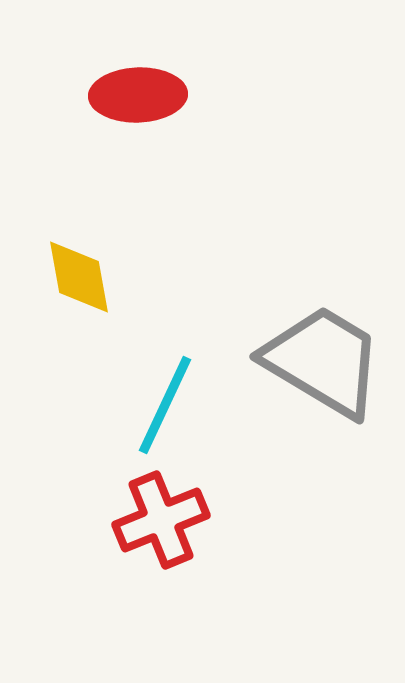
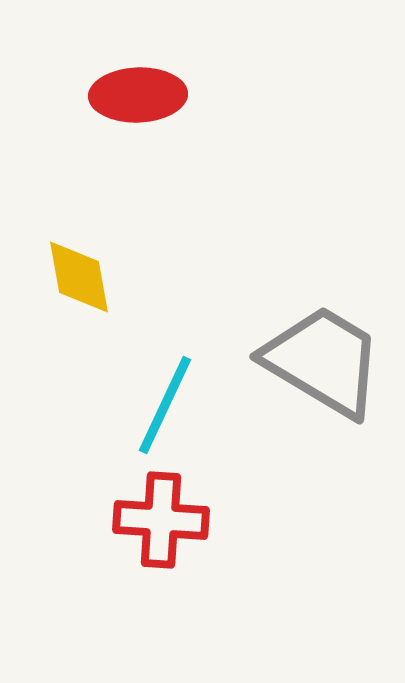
red cross: rotated 26 degrees clockwise
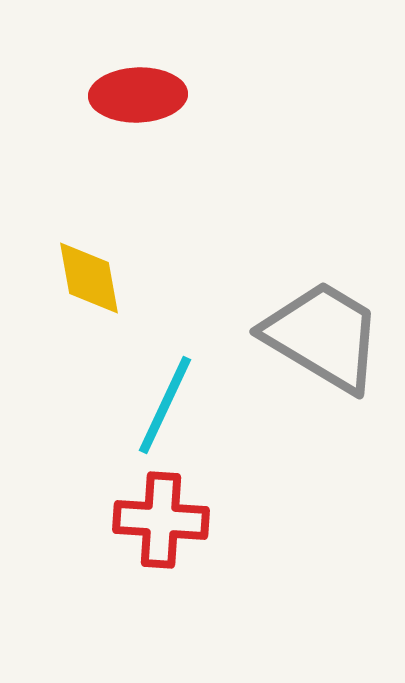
yellow diamond: moved 10 px right, 1 px down
gray trapezoid: moved 25 px up
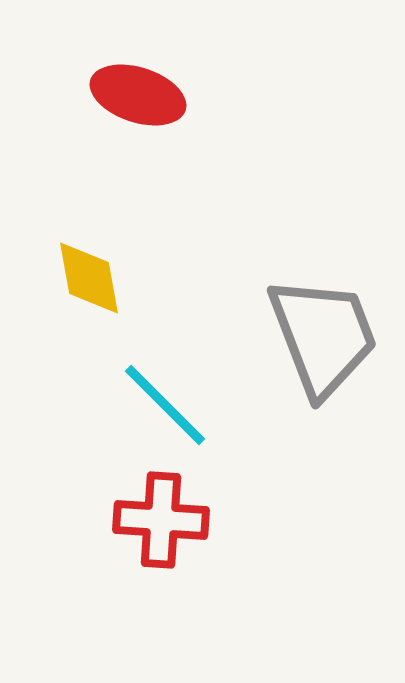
red ellipse: rotated 20 degrees clockwise
gray trapezoid: rotated 38 degrees clockwise
cyan line: rotated 70 degrees counterclockwise
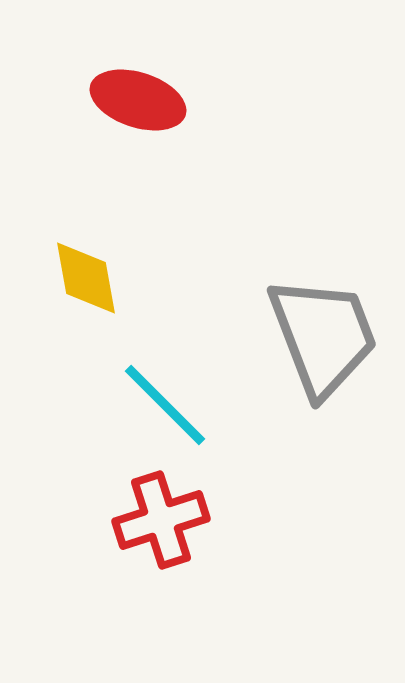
red ellipse: moved 5 px down
yellow diamond: moved 3 px left
red cross: rotated 22 degrees counterclockwise
